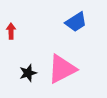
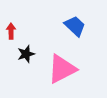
blue trapezoid: moved 1 px left, 4 px down; rotated 105 degrees counterclockwise
black star: moved 2 px left, 19 px up
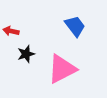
blue trapezoid: rotated 10 degrees clockwise
red arrow: rotated 77 degrees counterclockwise
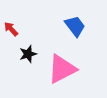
red arrow: moved 2 px up; rotated 35 degrees clockwise
black star: moved 2 px right
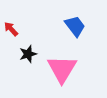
pink triangle: rotated 32 degrees counterclockwise
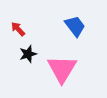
red arrow: moved 7 px right
